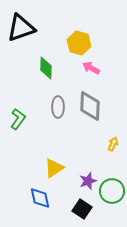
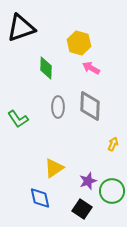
green L-shape: rotated 110 degrees clockwise
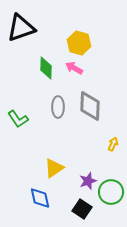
pink arrow: moved 17 px left
green circle: moved 1 px left, 1 px down
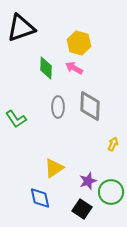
green L-shape: moved 2 px left
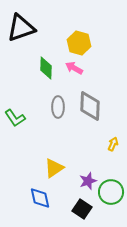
green L-shape: moved 1 px left, 1 px up
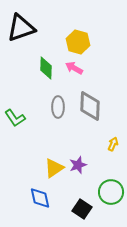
yellow hexagon: moved 1 px left, 1 px up
purple star: moved 10 px left, 16 px up
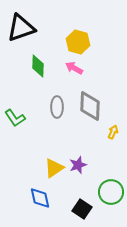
green diamond: moved 8 px left, 2 px up
gray ellipse: moved 1 px left
yellow arrow: moved 12 px up
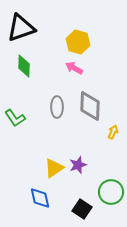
green diamond: moved 14 px left
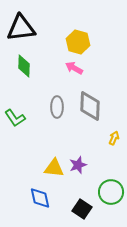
black triangle: rotated 12 degrees clockwise
yellow arrow: moved 1 px right, 6 px down
yellow triangle: rotated 40 degrees clockwise
